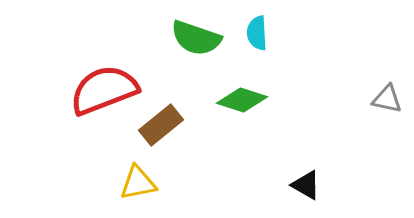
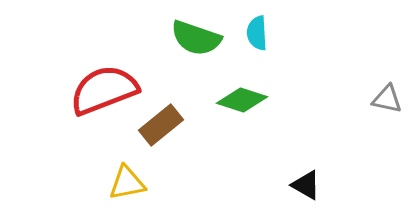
yellow triangle: moved 11 px left
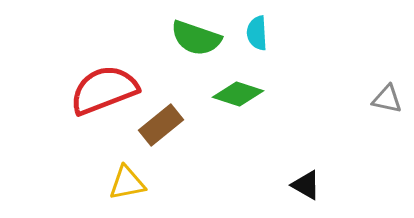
green diamond: moved 4 px left, 6 px up
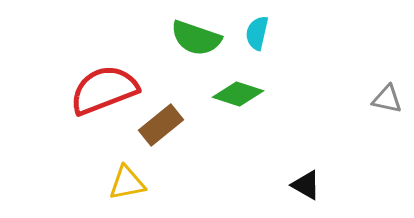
cyan semicircle: rotated 16 degrees clockwise
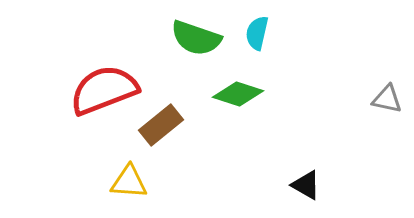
yellow triangle: moved 2 px right, 1 px up; rotated 15 degrees clockwise
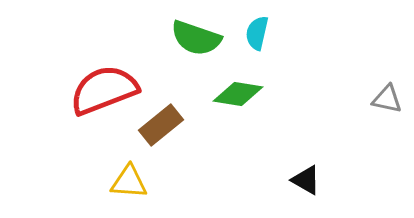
green diamond: rotated 9 degrees counterclockwise
black triangle: moved 5 px up
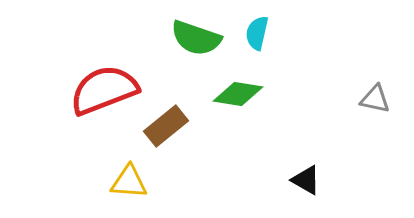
gray triangle: moved 12 px left
brown rectangle: moved 5 px right, 1 px down
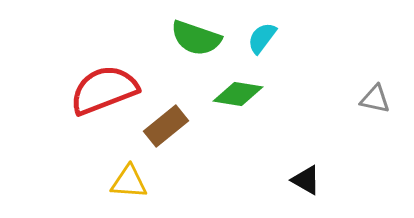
cyan semicircle: moved 5 px right, 5 px down; rotated 24 degrees clockwise
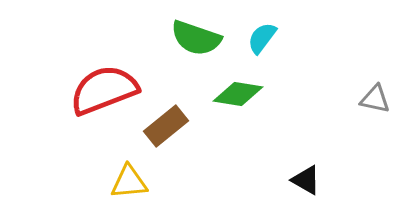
yellow triangle: rotated 9 degrees counterclockwise
